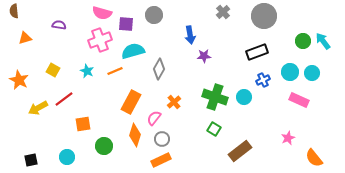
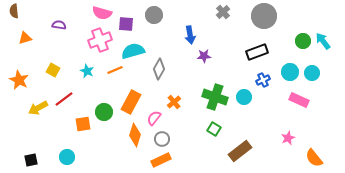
orange line at (115, 71): moved 1 px up
green circle at (104, 146): moved 34 px up
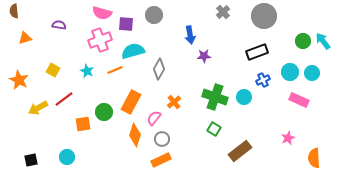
orange semicircle at (314, 158): rotated 36 degrees clockwise
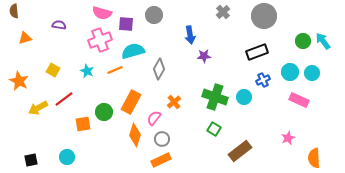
orange star at (19, 80): moved 1 px down
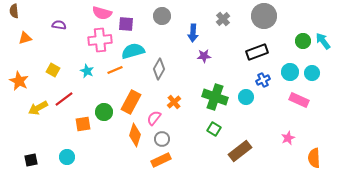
gray cross at (223, 12): moved 7 px down
gray circle at (154, 15): moved 8 px right, 1 px down
blue arrow at (190, 35): moved 3 px right, 2 px up; rotated 12 degrees clockwise
pink cross at (100, 40): rotated 15 degrees clockwise
cyan circle at (244, 97): moved 2 px right
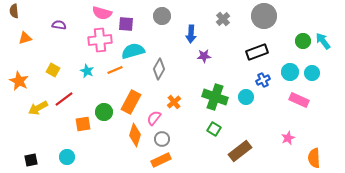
blue arrow at (193, 33): moved 2 px left, 1 px down
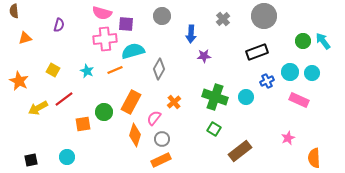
purple semicircle at (59, 25): rotated 96 degrees clockwise
pink cross at (100, 40): moved 5 px right, 1 px up
blue cross at (263, 80): moved 4 px right, 1 px down
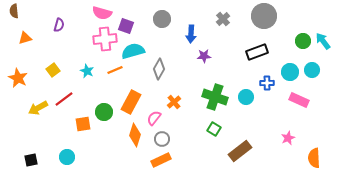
gray circle at (162, 16): moved 3 px down
purple square at (126, 24): moved 2 px down; rotated 14 degrees clockwise
yellow square at (53, 70): rotated 24 degrees clockwise
cyan circle at (312, 73): moved 3 px up
orange star at (19, 81): moved 1 px left, 3 px up
blue cross at (267, 81): moved 2 px down; rotated 24 degrees clockwise
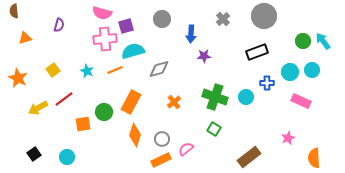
purple square at (126, 26): rotated 35 degrees counterclockwise
gray diamond at (159, 69): rotated 45 degrees clockwise
pink rectangle at (299, 100): moved 2 px right, 1 px down
pink semicircle at (154, 118): moved 32 px right, 31 px down; rotated 14 degrees clockwise
brown rectangle at (240, 151): moved 9 px right, 6 px down
black square at (31, 160): moved 3 px right, 6 px up; rotated 24 degrees counterclockwise
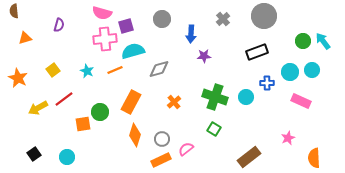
green circle at (104, 112): moved 4 px left
